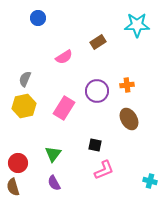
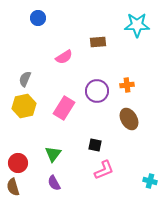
brown rectangle: rotated 28 degrees clockwise
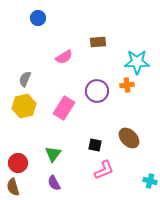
cyan star: moved 37 px down
brown ellipse: moved 19 px down; rotated 15 degrees counterclockwise
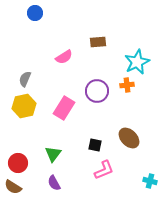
blue circle: moved 3 px left, 5 px up
cyan star: rotated 25 degrees counterclockwise
brown semicircle: rotated 42 degrees counterclockwise
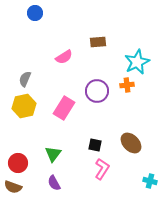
brown ellipse: moved 2 px right, 5 px down
pink L-shape: moved 2 px left, 1 px up; rotated 35 degrees counterclockwise
brown semicircle: rotated 12 degrees counterclockwise
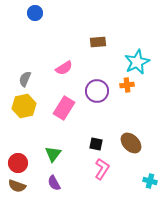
pink semicircle: moved 11 px down
black square: moved 1 px right, 1 px up
brown semicircle: moved 4 px right, 1 px up
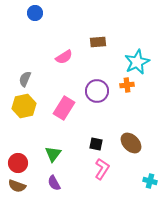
pink semicircle: moved 11 px up
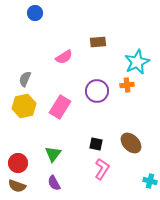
pink rectangle: moved 4 px left, 1 px up
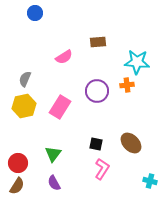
cyan star: rotated 30 degrees clockwise
brown semicircle: rotated 78 degrees counterclockwise
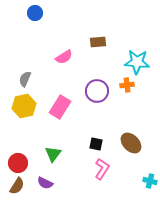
purple semicircle: moved 9 px left; rotated 35 degrees counterclockwise
